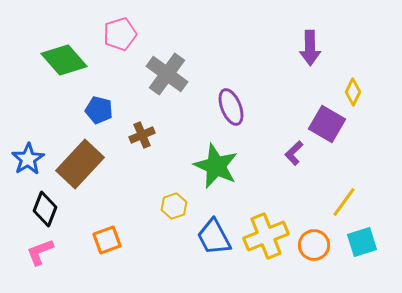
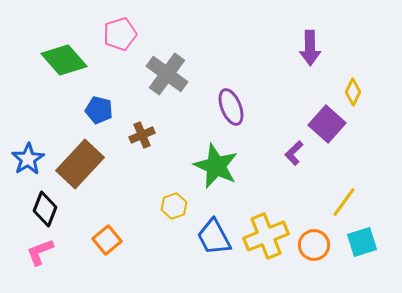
purple square: rotated 12 degrees clockwise
orange square: rotated 20 degrees counterclockwise
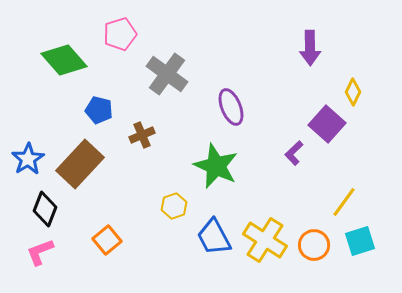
yellow cross: moved 1 px left, 4 px down; rotated 36 degrees counterclockwise
cyan square: moved 2 px left, 1 px up
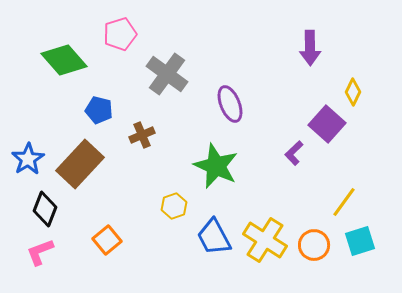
purple ellipse: moved 1 px left, 3 px up
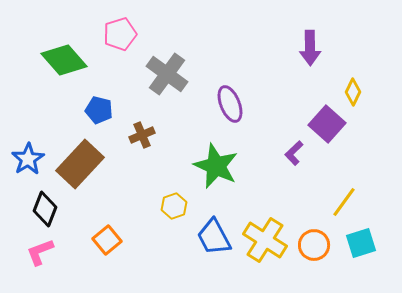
cyan square: moved 1 px right, 2 px down
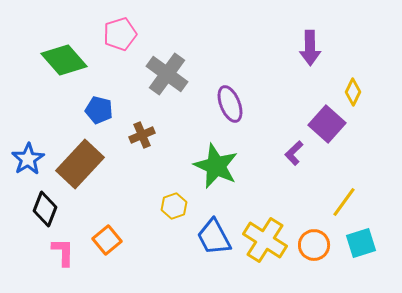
pink L-shape: moved 23 px right; rotated 112 degrees clockwise
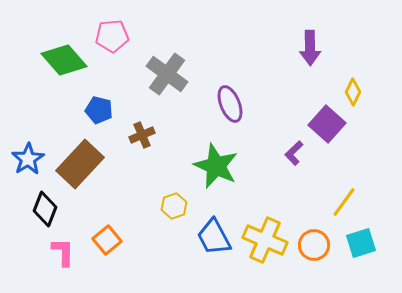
pink pentagon: moved 8 px left, 2 px down; rotated 12 degrees clockwise
yellow cross: rotated 9 degrees counterclockwise
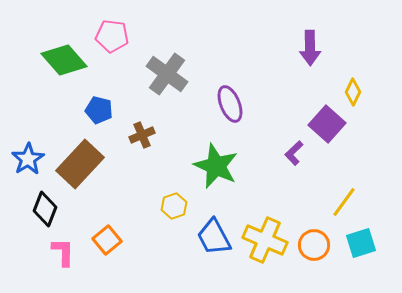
pink pentagon: rotated 12 degrees clockwise
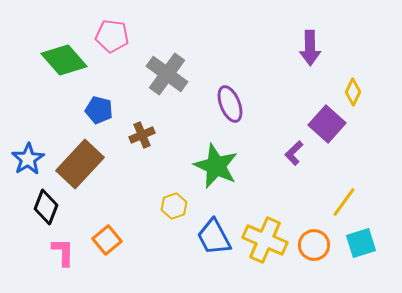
black diamond: moved 1 px right, 2 px up
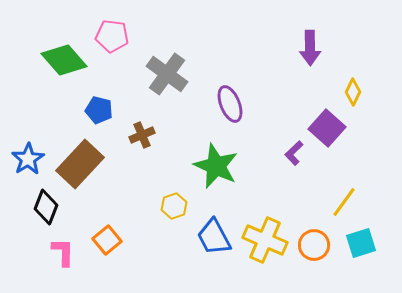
purple square: moved 4 px down
